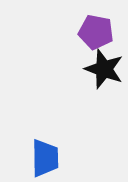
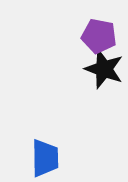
purple pentagon: moved 3 px right, 4 px down
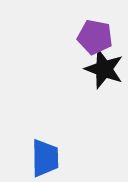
purple pentagon: moved 4 px left, 1 px down
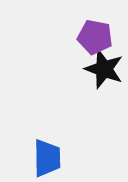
blue trapezoid: moved 2 px right
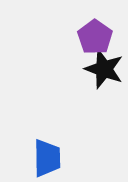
purple pentagon: rotated 24 degrees clockwise
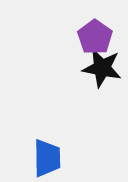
black star: moved 2 px left, 1 px up; rotated 9 degrees counterclockwise
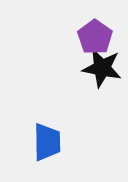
blue trapezoid: moved 16 px up
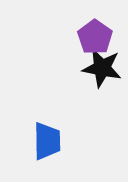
blue trapezoid: moved 1 px up
